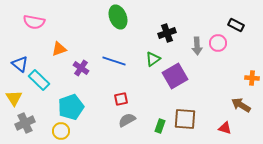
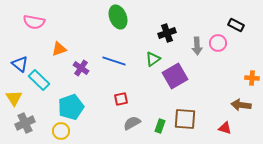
brown arrow: rotated 24 degrees counterclockwise
gray semicircle: moved 5 px right, 3 px down
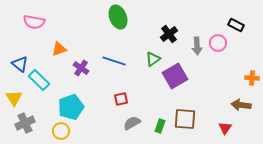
black cross: moved 2 px right, 1 px down; rotated 18 degrees counterclockwise
red triangle: rotated 48 degrees clockwise
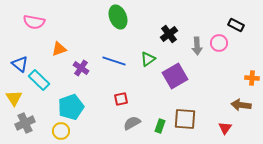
pink circle: moved 1 px right
green triangle: moved 5 px left
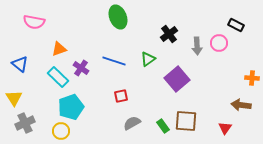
purple square: moved 2 px right, 3 px down; rotated 10 degrees counterclockwise
cyan rectangle: moved 19 px right, 3 px up
red square: moved 3 px up
brown square: moved 1 px right, 2 px down
green rectangle: moved 3 px right; rotated 56 degrees counterclockwise
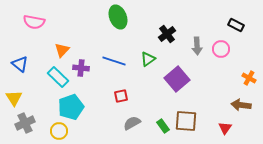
black cross: moved 2 px left
pink circle: moved 2 px right, 6 px down
orange triangle: moved 3 px right, 1 px down; rotated 28 degrees counterclockwise
purple cross: rotated 28 degrees counterclockwise
orange cross: moved 3 px left; rotated 24 degrees clockwise
yellow circle: moved 2 px left
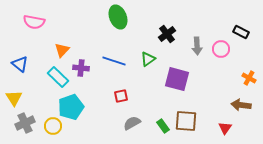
black rectangle: moved 5 px right, 7 px down
purple square: rotated 35 degrees counterclockwise
yellow circle: moved 6 px left, 5 px up
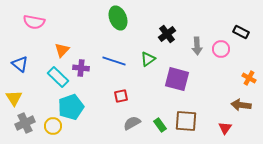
green ellipse: moved 1 px down
green rectangle: moved 3 px left, 1 px up
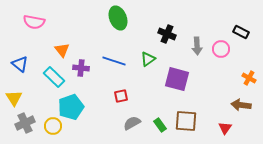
black cross: rotated 30 degrees counterclockwise
orange triangle: rotated 21 degrees counterclockwise
cyan rectangle: moved 4 px left
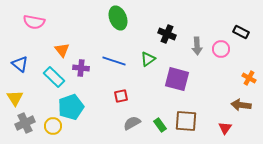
yellow triangle: moved 1 px right
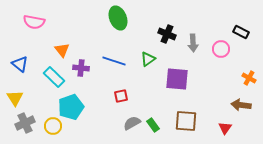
gray arrow: moved 4 px left, 3 px up
purple square: rotated 10 degrees counterclockwise
green rectangle: moved 7 px left
